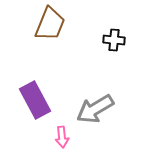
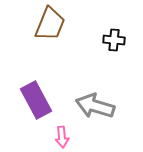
purple rectangle: moved 1 px right
gray arrow: moved 3 px up; rotated 48 degrees clockwise
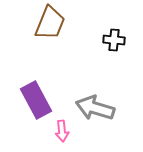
brown trapezoid: moved 1 px up
gray arrow: moved 2 px down
pink arrow: moved 6 px up
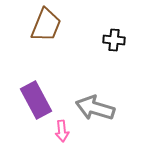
brown trapezoid: moved 4 px left, 2 px down
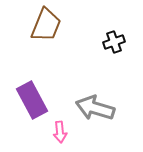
black cross: moved 2 px down; rotated 25 degrees counterclockwise
purple rectangle: moved 4 px left
pink arrow: moved 2 px left, 1 px down
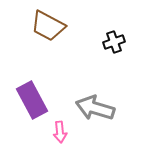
brown trapezoid: moved 2 px right, 1 px down; rotated 96 degrees clockwise
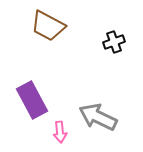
gray arrow: moved 3 px right, 9 px down; rotated 9 degrees clockwise
